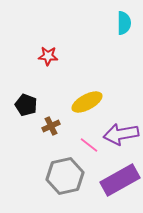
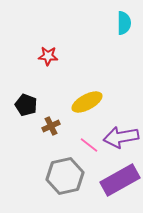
purple arrow: moved 3 px down
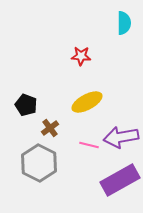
red star: moved 33 px right
brown cross: moved 1 px left, 2 px down; rotated 12 degrees counterclockwise
pink line: rotated 24 degrees counterclockwise
gray hexagon: moved 26 px left, 13 px up; rotated 21 degrees counterclockwise
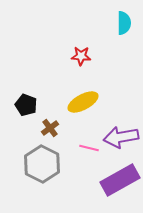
yellow ellipse: moved 4 px left
pink line: moved 3 px down
gray hexagon: moved 3 px right, 1 px down
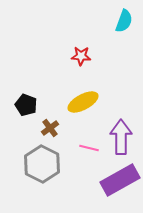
cyan semicircle: moved 2 px up; rotated 20 degrees clockwise
purple arrow: rotated 100 degrees clockwise
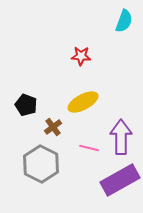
brown cross: moved 3 px right, 1 px up
gray hexagon: moved 1 px left
